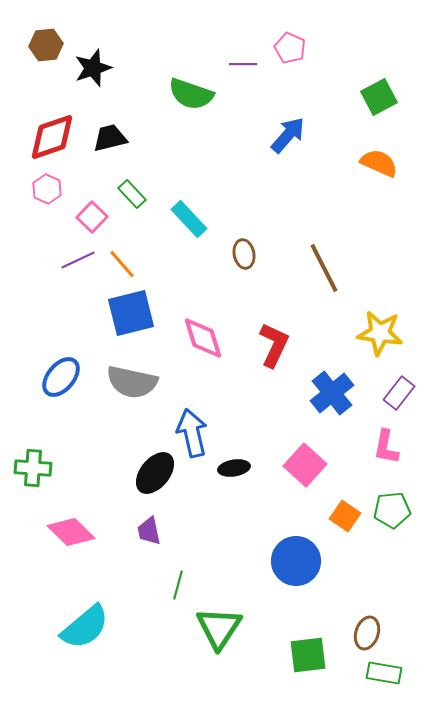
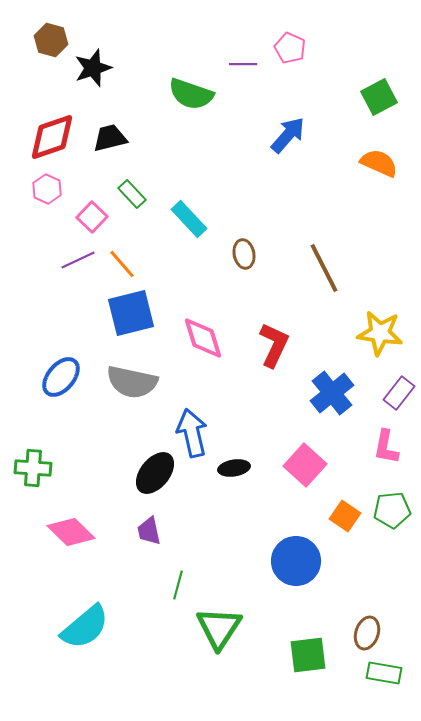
brown hexagon at (46, 45): moved 5 px right, 5 px up; rotated 20 degrees clockwise
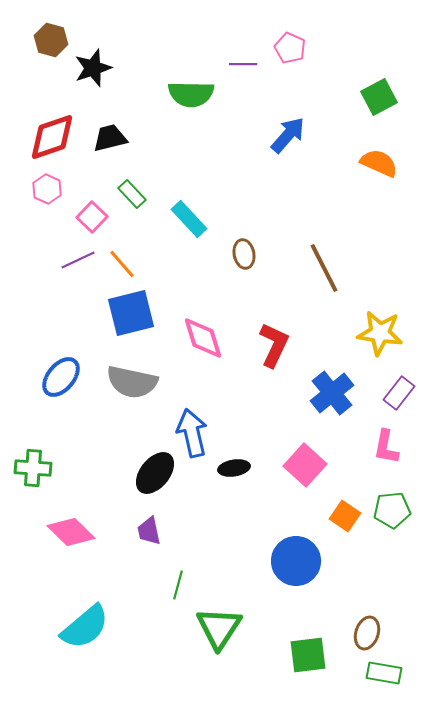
green semicircle at (191, 94): rotated 18 degrees counterclockwise
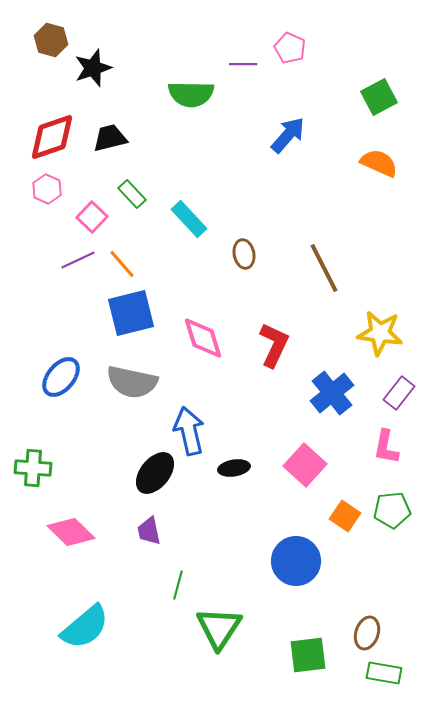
blue arrow at (192, 433): moved 3 px left, 2 px up
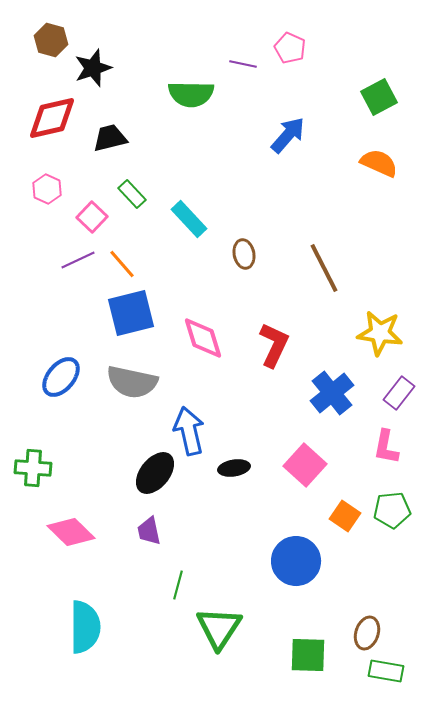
purple line at (243, 64): rotated 12 degrees clockwise
red diamond at (52, 137): moved 19 px up; rotated 6 degrees clockwise
cyan semicircle at (85, 627): rotated 50 degrees counterclockwise
green square at (308, 655): rotated 9 degrees clockwise
green rectangle at (384, 673): moved 2 px right, 2 px up
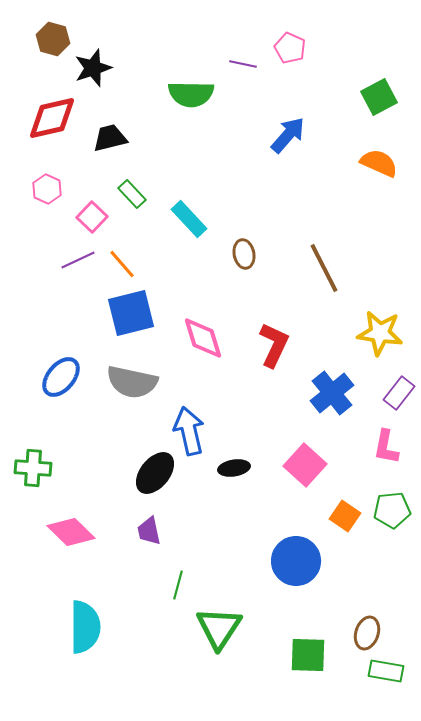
brown hexagon at (51, 40): moved 2 px right, 1 px up
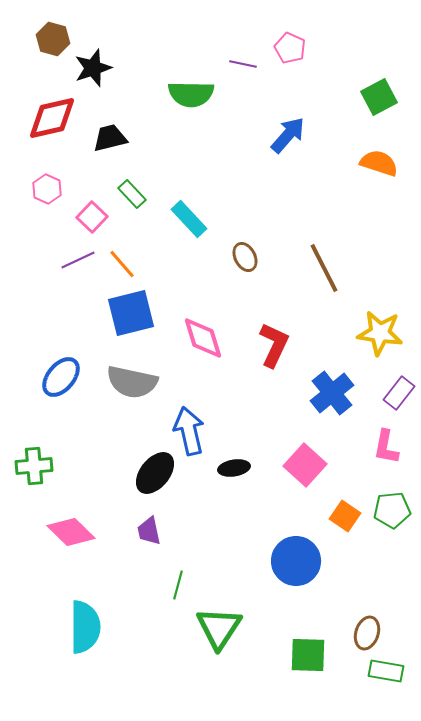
orange semicircle at (379, 163): rotated 6 degrees counterclockwise
brown ellipse at (244, 254): moved 1 px right, 3 px down; rotated 16 degrees counterclockwise
green cross at (33, 468): moved 1 px right, 2 px up; rotated 9 degrees counterclockwise
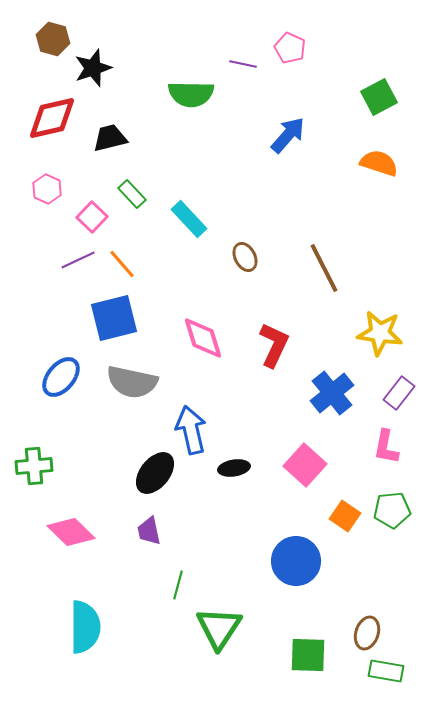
blue square at (131, 313): moved 17 px left, 5 px down
blue arrow at (189, 431): moved 2 px right, 1 px up
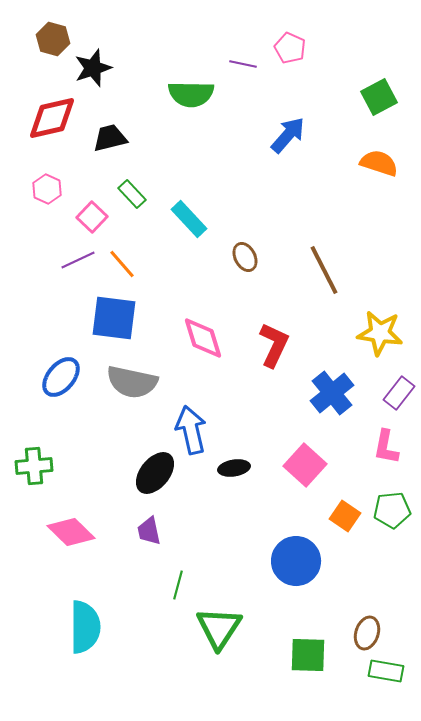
brown line at (324, 268): moved 2 px down
blue square at (114, 318): rotated 21 degrees clockwise
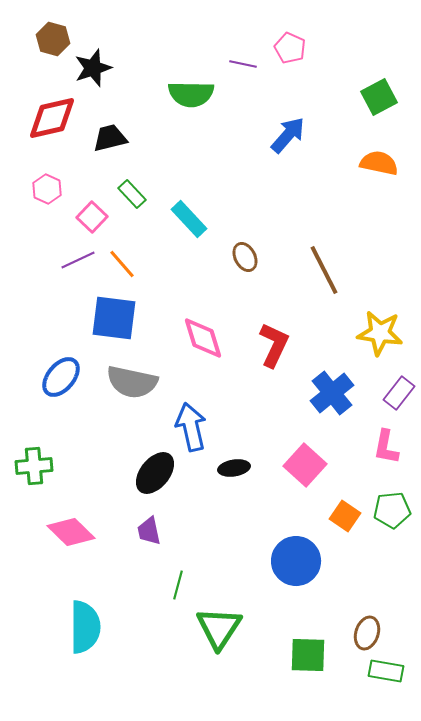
orange semicircle at (379, 163): rotated 6 degrees counterclockwise
blue arrow at (191, 430): moved 3 px up
